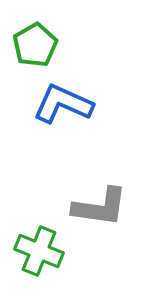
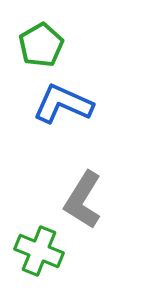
green pentagon: moved 6 px right
gray L-shape: moved 17 px left, 7 px up; rotated 114 degrees clockwise
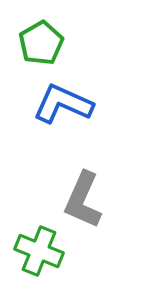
green pentagon: moved 2 px up
gray L-shape: rotated 8 degrees counterclockwise
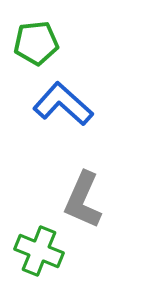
green pentagon: moved 5 px left; rotated 24 degrees clockwise
blue L-shape: rotated 18 degrees clockwise
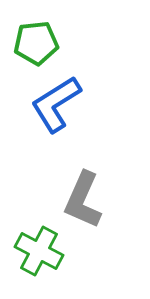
blue L-shape: moved 7 px left; rotated 74 degrees counterclockwise
green cross: rotated 6 degrees clockwise
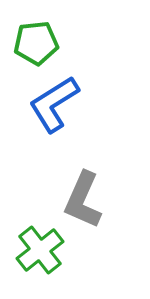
blue L-shape: moved 2 px left
green cross: moved 1 px right, 1 px up; rotated 24 degrees clockwise
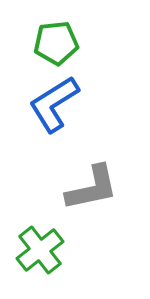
green pentagon: moved 20 px right
gray L-shape: moved 9 px right, 12 px up; rotated 126 degrees counterclockwise
